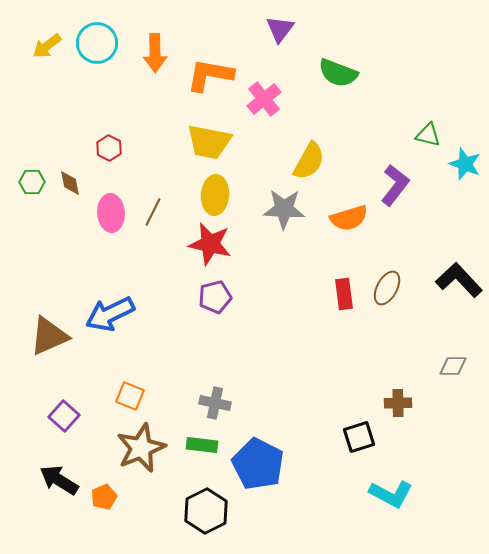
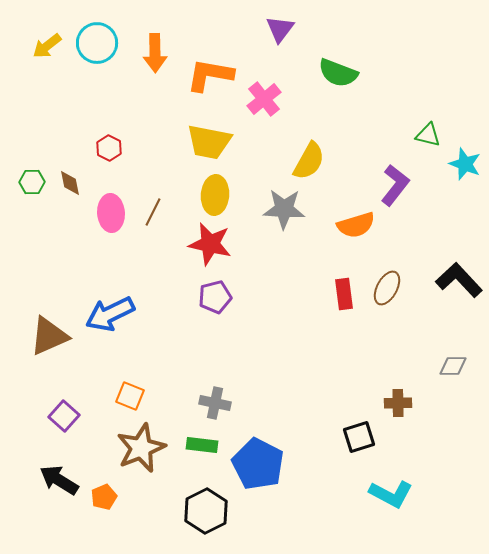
orange semicircle: moved 7 px right, 7 px down
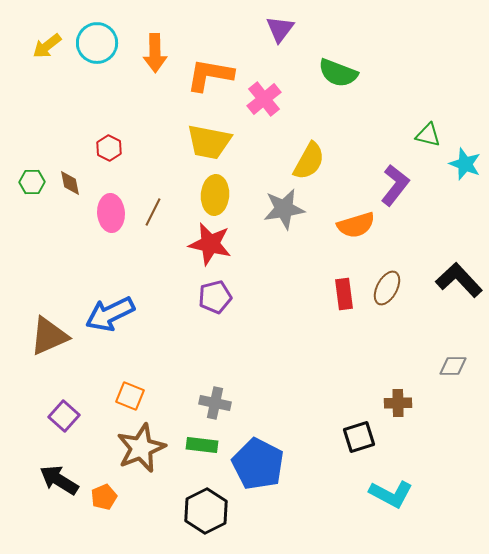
gray star: rotated 12 degrees counterclockwise
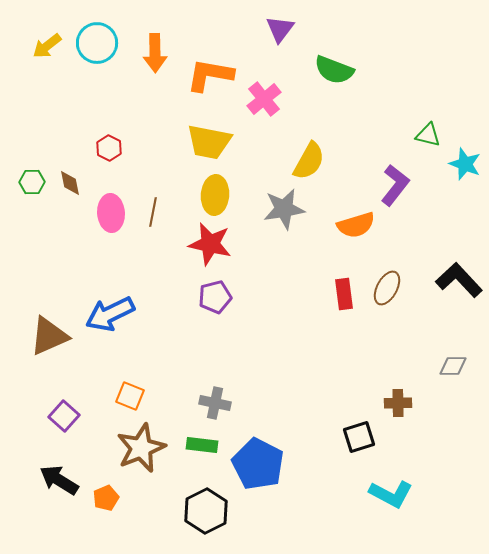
green semicircle: moved 4 px left, 3 px up
brown line: rotated 16 degrees counterclockwise
orange pentagon: moved 2 px right, 1 px down
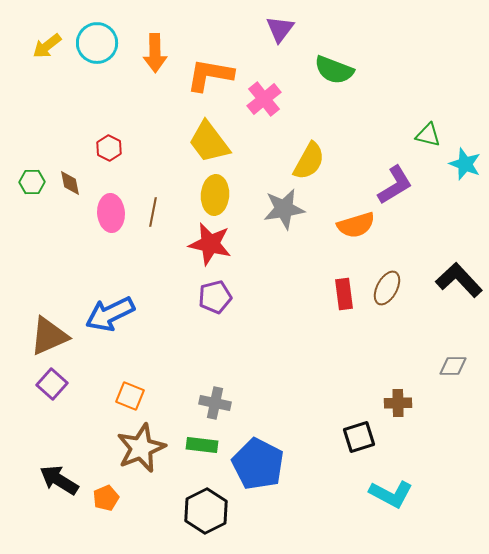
yellow trapezoid: rotated 42 degrees clockwise
purple L-shape: rotated 21 degrees clockwise
purple square: moved 12 px left, 32 px up
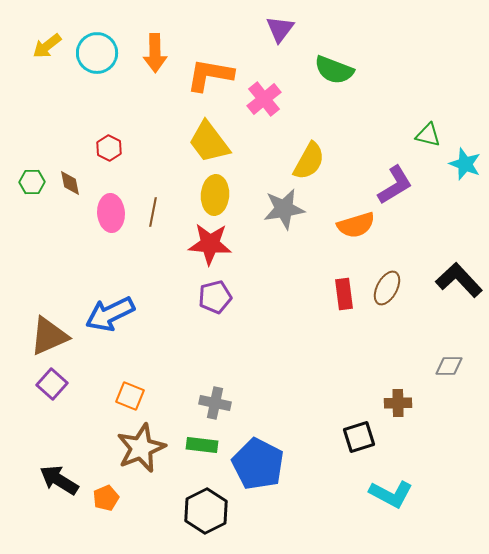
cyan circle: moved 10 px down
red star: rotated 9 degrees counterclockwise
gray diamond: moved 4 px left
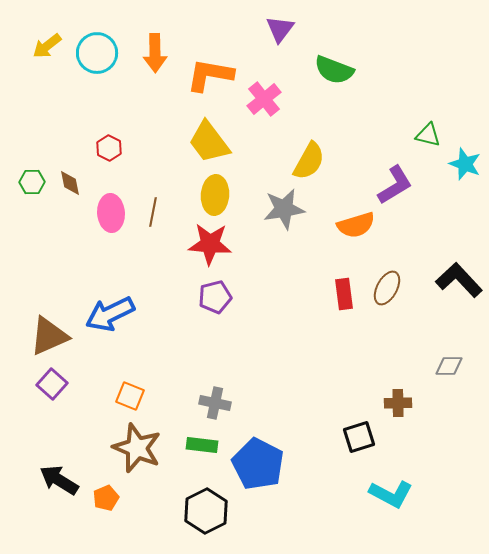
brown star: moved 4 px left; rotated 27 degrees counterclockwise
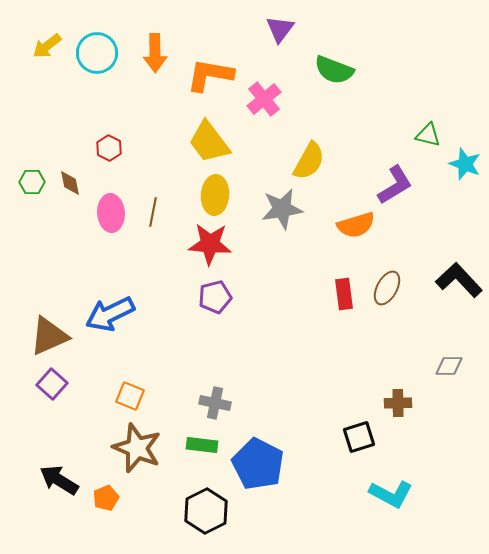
gray star: moved 2 px left
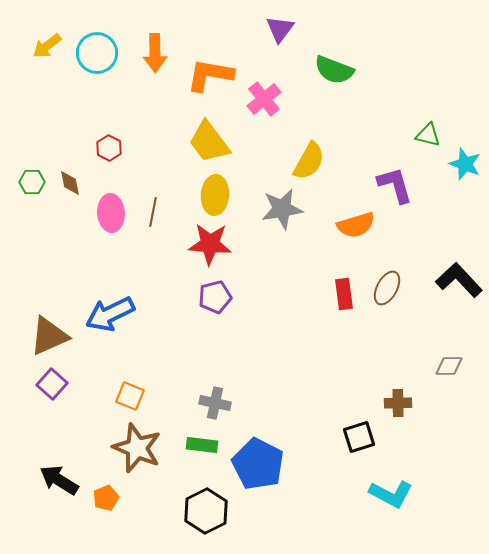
purple L-shape: rotated 75 degrees counterclockwise
